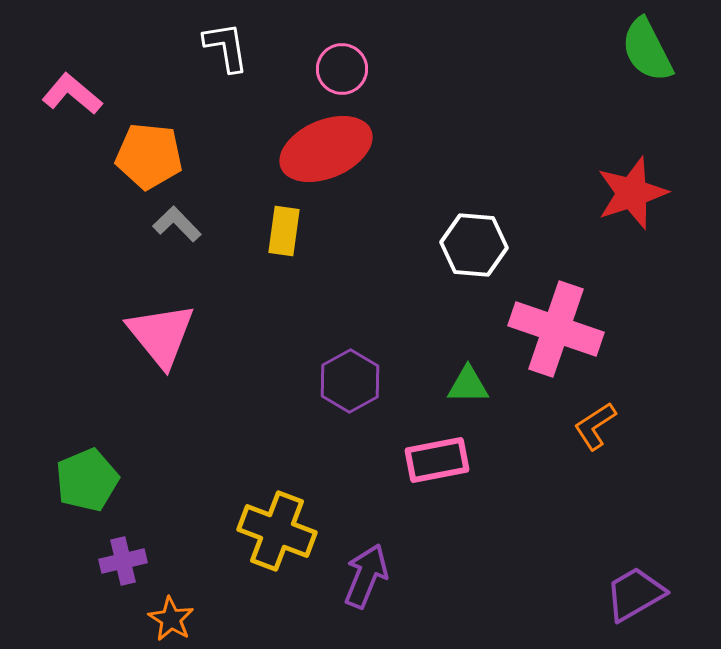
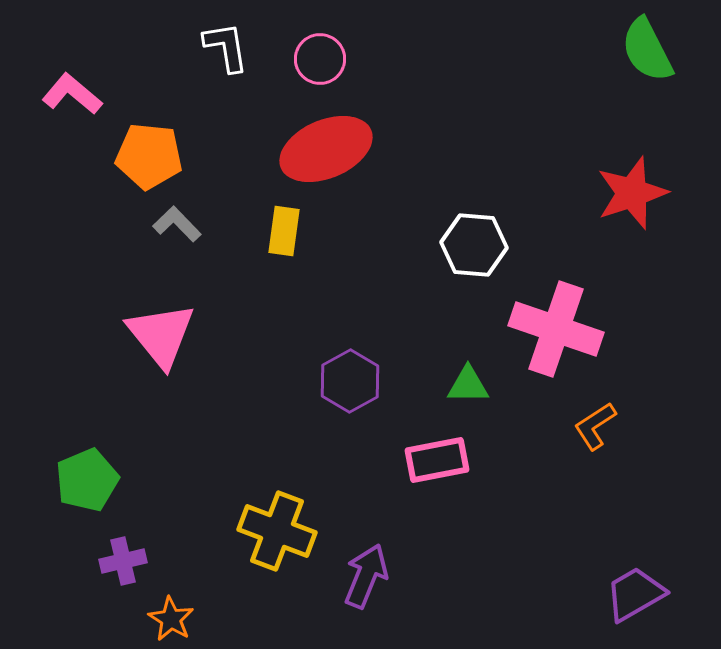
pink circle: moved 22 px left, 10 px up
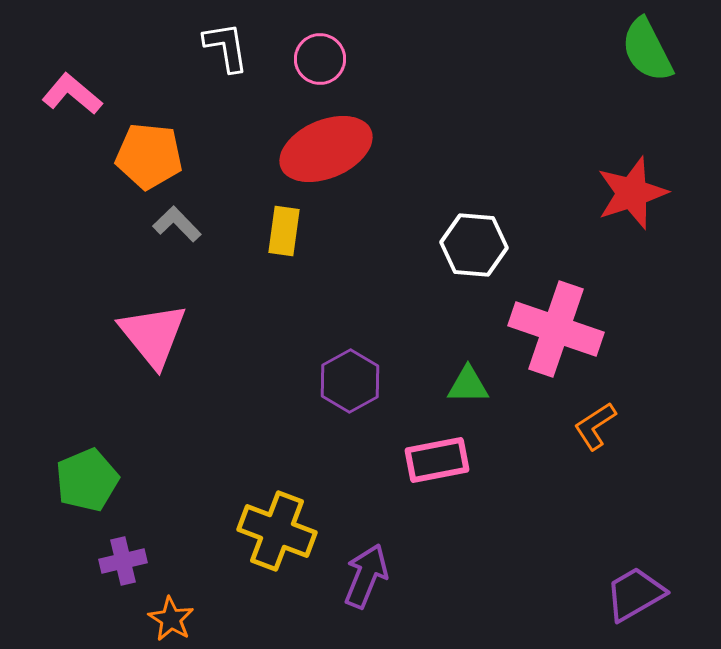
pink triangle: moved 8 px left
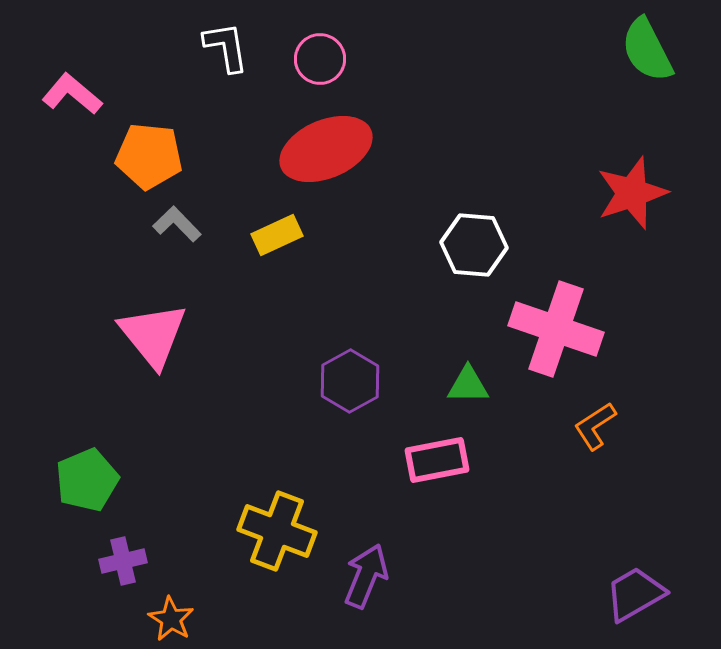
yellow rectangle: moved 7 px left, 4 px down; rotated 57 degrees clockwise
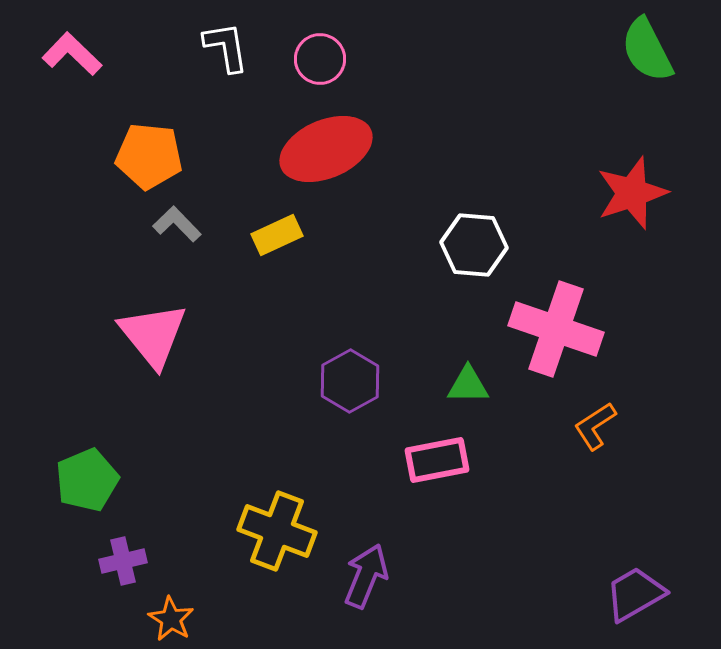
pink L-shape: moved 40 px up; rotated 4 degrees clockwise
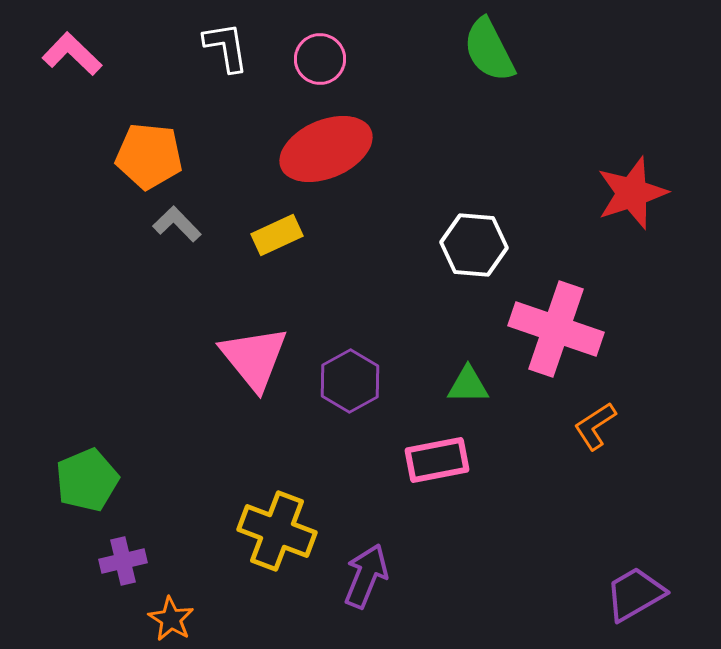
green semicircle: moved 158 px left
pink triangle: moved 101 px right, 23 px down
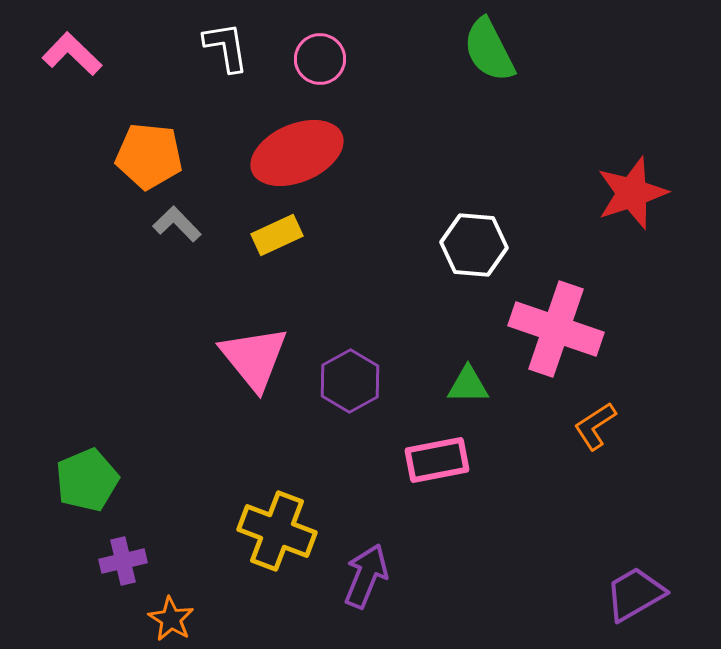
red ellipse: moved 29 px left, 4 px down
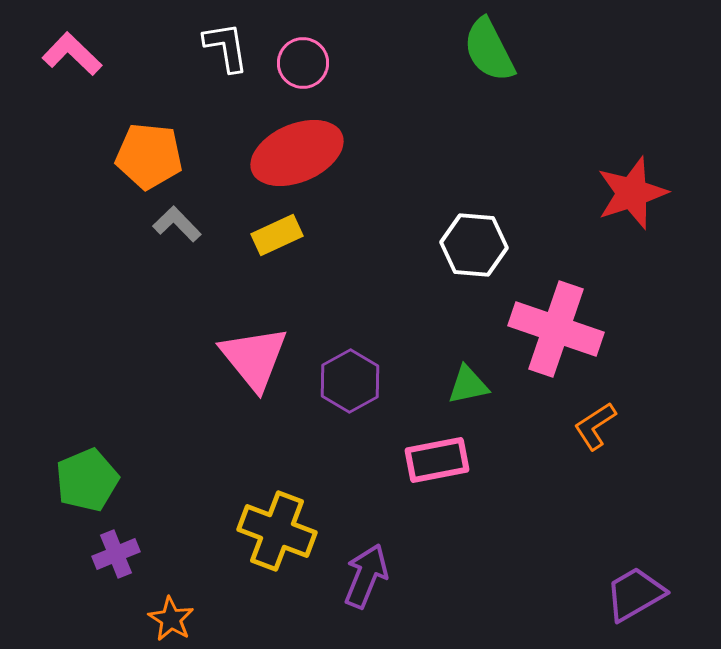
pink circle: moved 17 px left, 4 px down
green triangle: rotated 12 degrees counterclockwise
purple cross: moved 7 px left, 7 px up; rotated 9 degrees counterclockwise
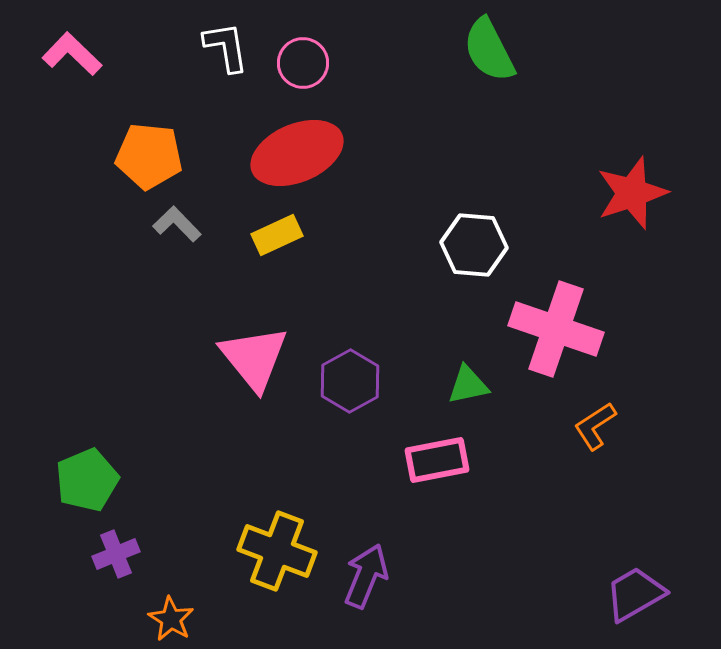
yellow cross: moved 20 px down
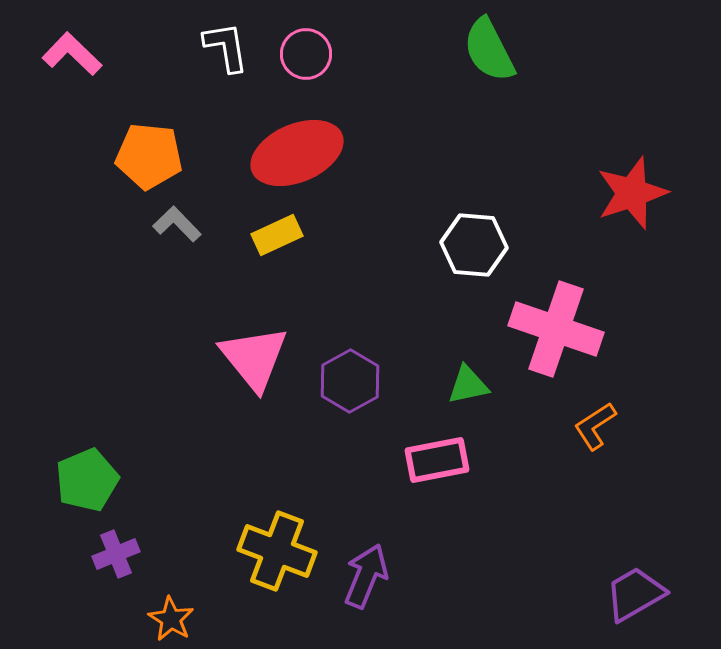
pink circle: moved 3 px right, 9 px up
